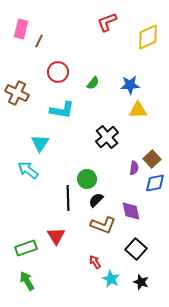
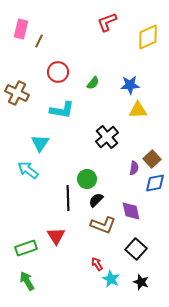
red arrow: moved 2 px right, 2 px down
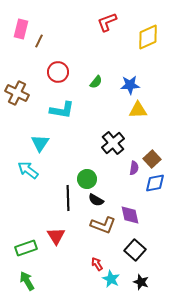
green semicircle: moved 3 px right, 1 px up
black cross: moved 6 px right, 6 px down
black semicircle: rotated 105 degrees counterclockwise
purple diamond: moved 1 px left, 4 px down
black square: moved 1 px left, 1 px down
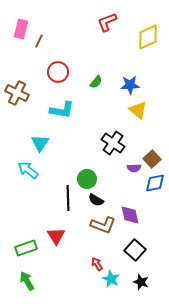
yellow triangle: rotated 42 degrees clockwise
black cross: rotated 15 degrees counterclockwise
purple semicircle: rotated 80 degrees clockwise
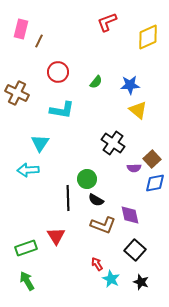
cyan arrow: rotated 40 degrees counterclockwise
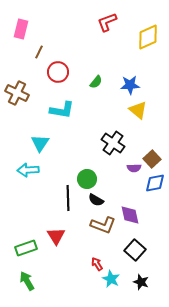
brown line: moved 11 px down
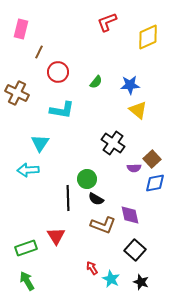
black semicircle: moved 1 px up
red arrow: moved 5 px left, 4 px down
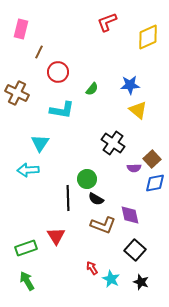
green semicircle: moved 4 px left, 7 px down
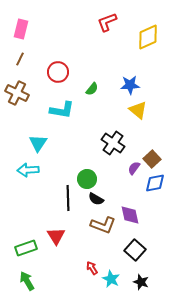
brown line: moved 19 px left, 7 px down
cyan triangle: moved 2 px left
purple semicircle: rotated 128 degrees clockwise
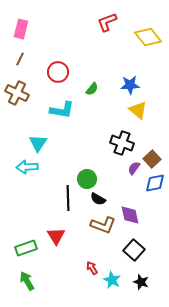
yellow diamond: rotated 76 degrees clockwise
black cross: moved 9 px right; rotated 15 degrees counterclockwise
cyan arrow: moved 1 px left, 3 px up
black semicircle: moved 2 px right
black square: moved 1 px left
cyan star: moved 1 px right, 1 px down
